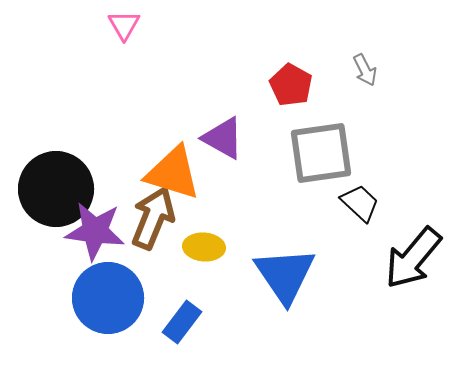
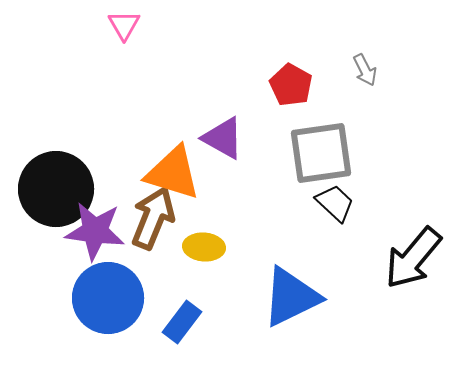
black trapezoid: moved 25 px left
blue triangle: moved 6 px right, 22 px down; rotated 38 degrees clockwise
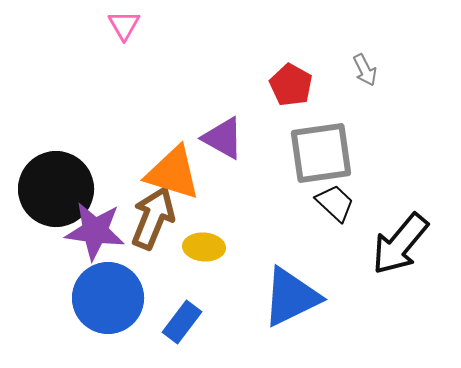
black arrow: moved 13 px left, 14 px up
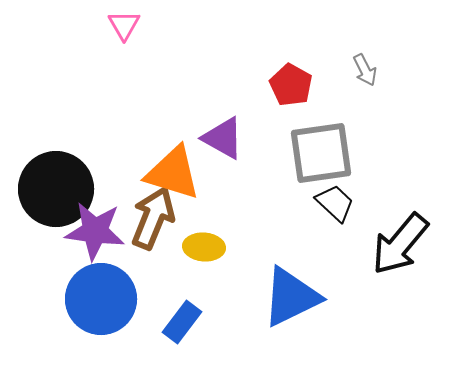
blue circle: moved 7 px left, 1 px down
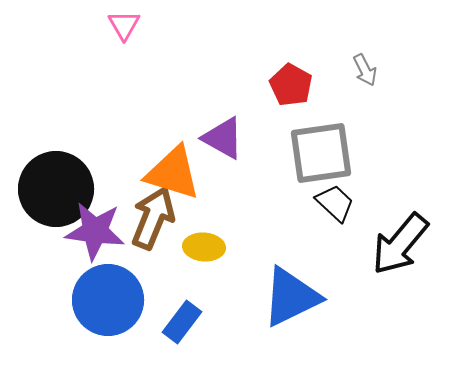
blue circle: moved 7 px right, 1 px down
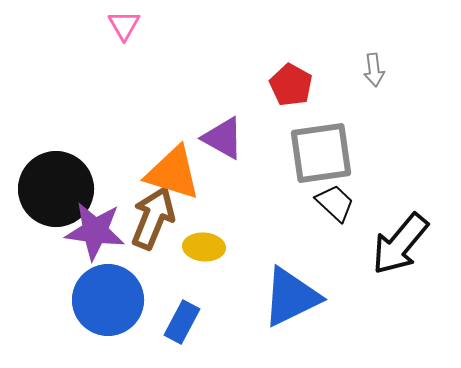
gray arrow: moved 9 px right; rotated 20 degrees clockwise
blue rectangle: rotated 9 degrees counterclockwise
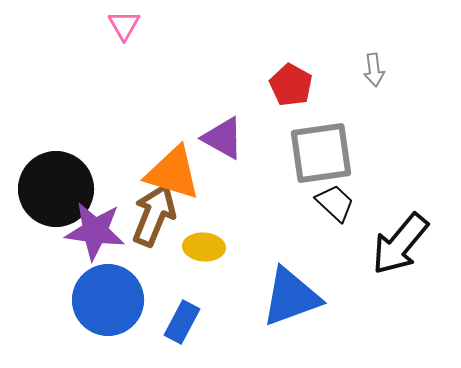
brown arrow: moved 1 px right, 3 px up
blue triangle: rotated 6 degrees clockwise
